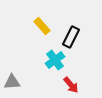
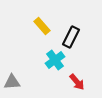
red arrow: moved 6 px right, 3 px up
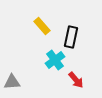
black rectangle: rotated 15 degrees counterclockwise
red arrow: moved 1 px left, 2 px up
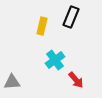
yellow rectangle: rotated 54 degrees clockwise
black rectangle: moved 20 px up; rotated 10 degrees clockwise
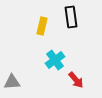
black rectangle: rotated 30 degrees counterclockwise
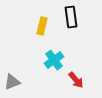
cyan cross: moved 1 px left
gray triangle: rotated 18 degrees counterclockwise
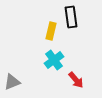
yellow rectangle: moved 9 px right, 5 px down
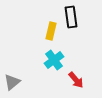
gray triangle: rotated 18 degrees counterclockwise
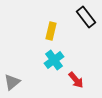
black rectangle: moved 15 px right; rotated 30 degrees counterclockwise
